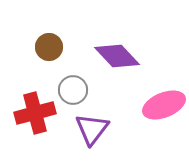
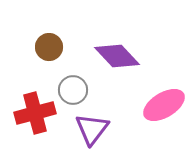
pink ellipse: rotated 9 degrees counterclockwise
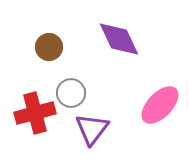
purple diamond: moved 2 px right, 17 px up; rotated 18 degrees clockwise
gray circle: moved 2 px left, 3 px down
pink ellipse: moved 4 px left; rotated 15 degrees counterclockwise
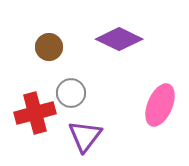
purple diamond: rotated 39 degrees counterclockwise
pink ellipse: rotated 21 degrees counterclockwise
purple triangle: moved 7 px left, 7 px down
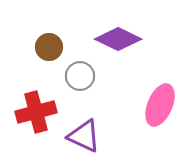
purple diamond: moved 1 px left
gray circle: moved 9 px right, 17 px up
red cross: moved 1 px right, 1 px up
purple triangle: moved 1 px left; rotated 42 degrees counterclockwise
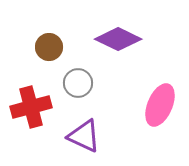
gray circle: moved 2 px left, 7 px down
red cross: moved 5 px left, 5 px up
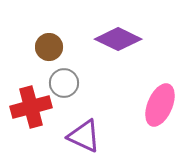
gray circle: moved 14 px left
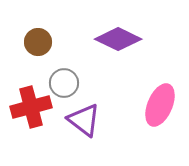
brown circle: moved 11 px left, 5 px up
purple triangle: moved 16 px up; rotated 12 degrees clockwise
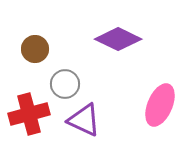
brown circle: moved 3 px left, 7 px down
gray circle: moved 1 px right, 1 px down
red cross: moved 2 px left, 7 px down
purple triangle: rotated 12 degrees counterclockwise
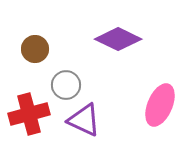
gray circle: moved 1 px right, 1 px down
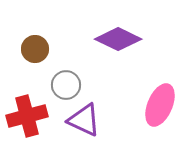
red cross: moved 2 px left, 2 px down
